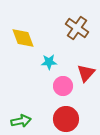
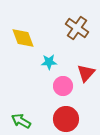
green arrow: rotated 138 degrees counterclockwise
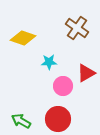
yellow diamond: rotated 50 degrees counterclockwise
red triangle: rotated 18 degrees clockwise
red circle: moved 8 px left
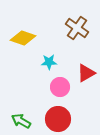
pink circle: moved 3 px left, 1 px down
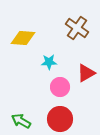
yellow diamond: rotated 15 degrees counterclockwise
red circle: moved 2 px right
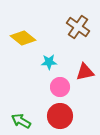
brown cross: moved 1 px right, 1 px up
yellow diamond: rotated 35 degrees clockwise
red triangle: moved 1 px left, 1 px up; rotated 18 degrees clockwise
red circle: moved 3 px up
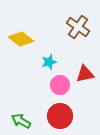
yellow diamond: moved 2 px left, 1 px down
cyan star: rotated 14 degrees counterclockwise
red triangle: moved 2 px down
pink circle: moved 2 px up
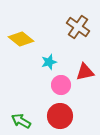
red triangle: moved 2 px up
pink circle: moved 1 px right
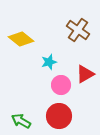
brown cross: moved 3 px down
red triangle: moved 2 px down; rotated 18 degrees counterclockwise
red circle: moved 1 px left
